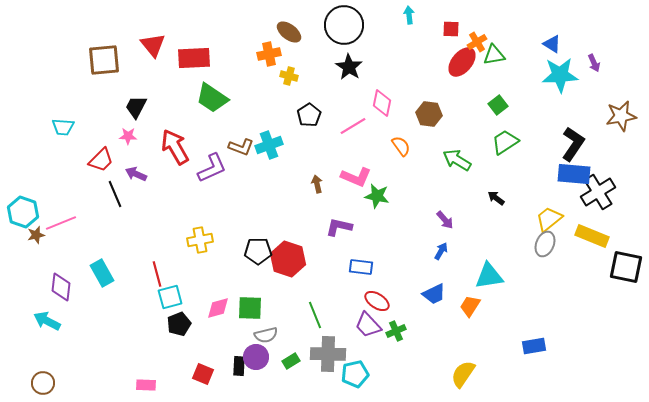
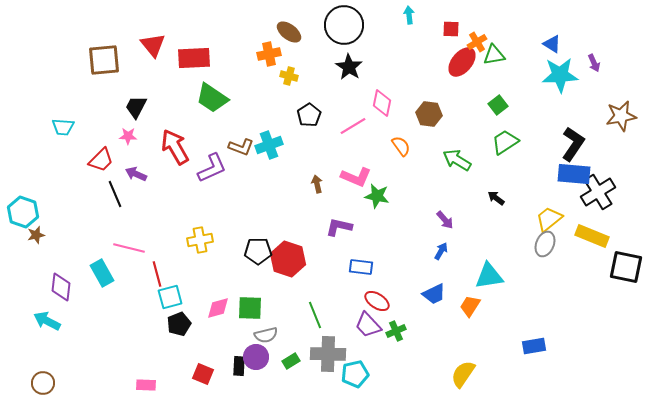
pink line at (61, 223): moved 68 px right, 25 px down; rotated 36 degrees clockwise
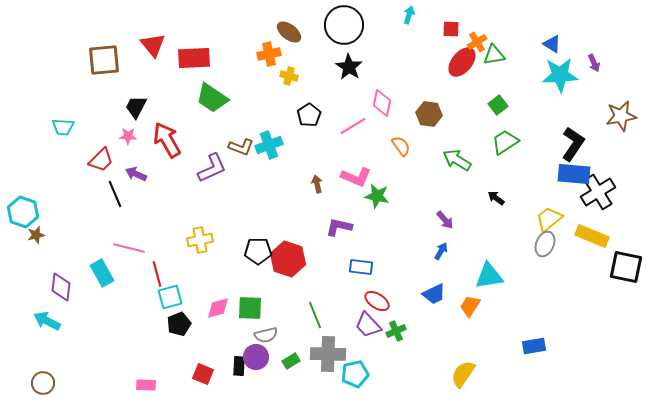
cyan arrow at (409, 15): rotated 24 degrees clockwise
red arrow at (175, 147): moved 8 px left, 7 px up
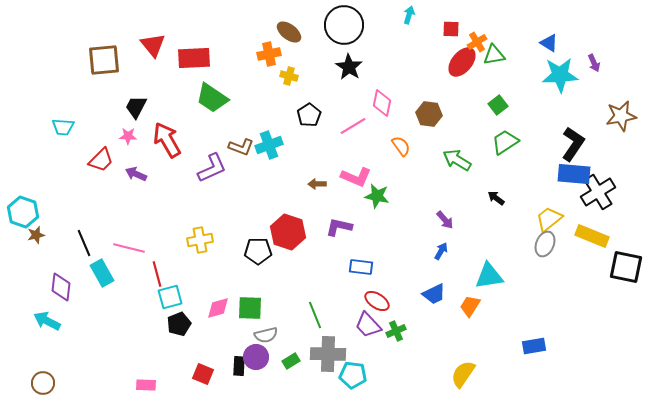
blue triangle at (552, 44): moved 3 px left, 1 px up
brown arrow at (317, 184): rotated 78 degrees counterclockwise
black line at (115, 194): moved 31 px left, 49 px down
red hexagon at (288, 259): moved 27 px up
cyan pentagon at (355, 374): moved 2 px left, 1 px down; rotated 20 degrees clockwise
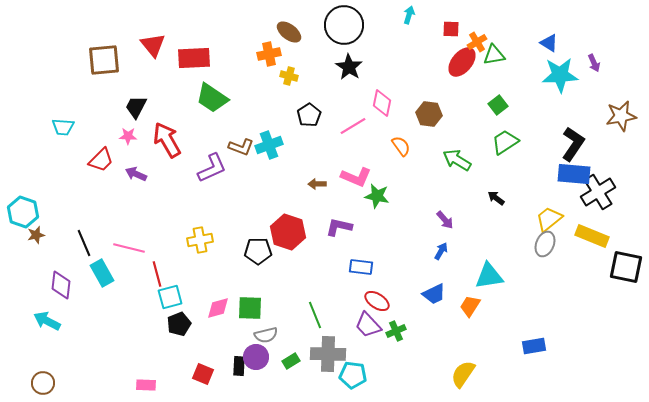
purple diamond at (61, 287): moved 2 px up
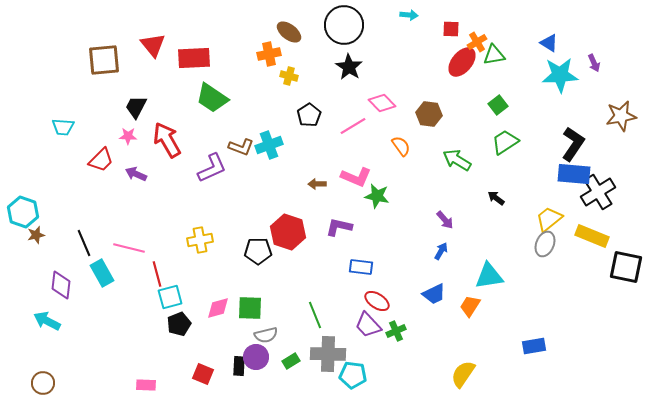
cyan arrow at (409, 15): rotated 78 degrees clockwise
pink diamond at (382, 103): rotated 56 degrees counterclockwise
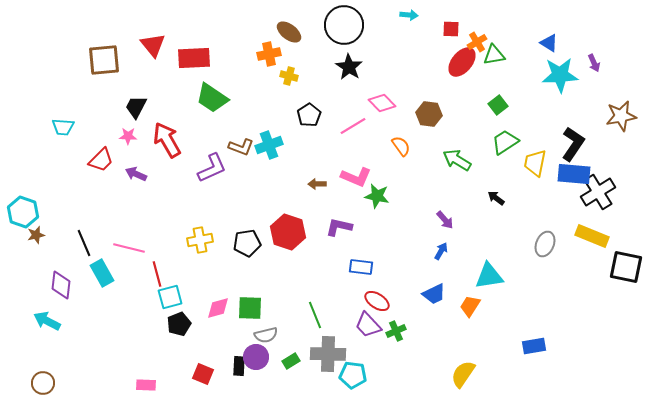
yellow trapezoid at (549, 219): moved 14 px left, 56 px up; rotated 40 degrees counterclockwise
black pentagon at (258, 251): moved 11 px left, 8 px up; rotated 8 degrees counterclockwise
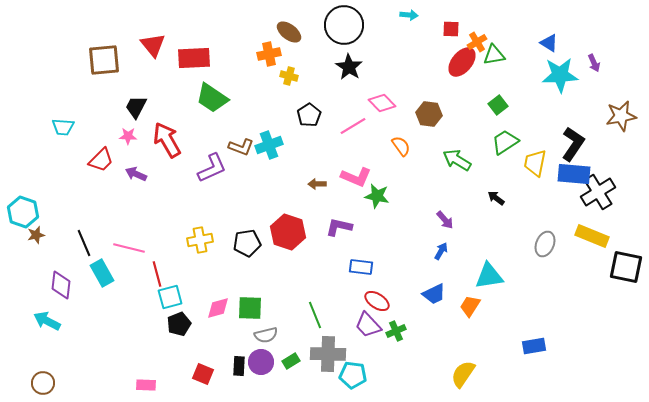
purple circle at (256, 357): moved 5 px right, 5 px down
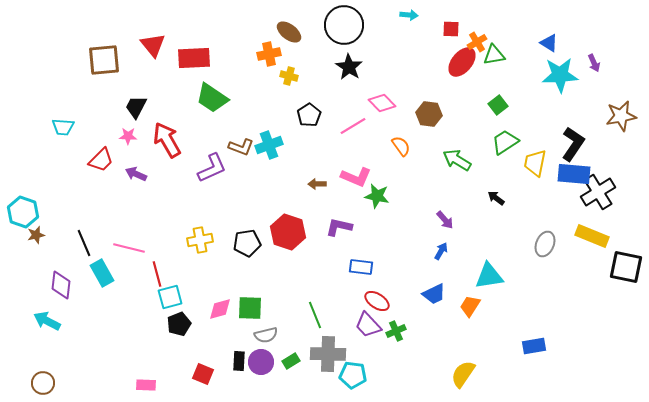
pink diamond at (218, 308): moved 2 px right, 1 px down
black rectangle at (239, 366): moved 5 px up
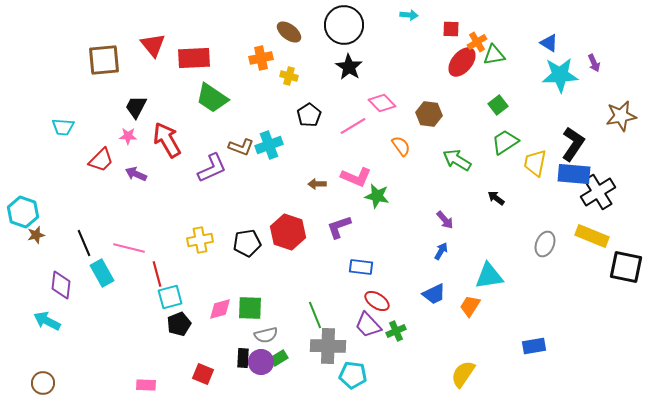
orange cross at (269, 54): moved 8 px left, 4 px down
purple L-shape at (339, 227): rotated 32 degrees counterclockwise
gray cross at (328, 354): moved 8 px up
black rectangle at (239, 361): moved 4 px right, 3 px up
green rectangle at (291, 361): moved 12 px left, 3 px up
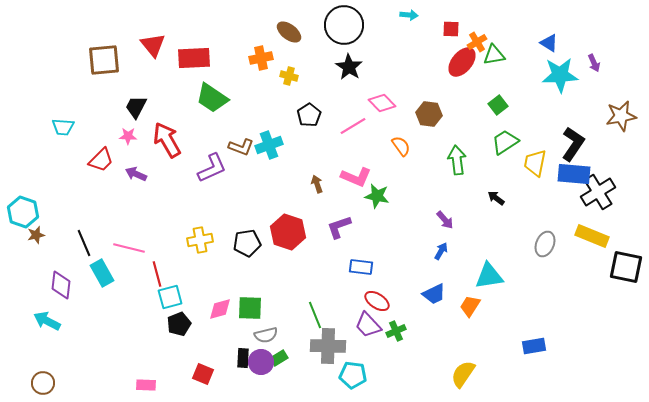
green arrow at (457, 160): rotated 52 degrees clockwise
brown arrow at (317, 184): rotated 72 degrees clockwise
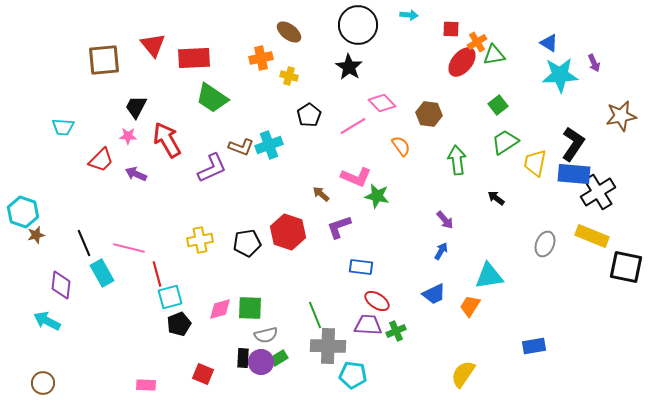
black circle at (344, 25): moved 14 px right
brown arrow at (317, 184): moved 4 px right, 10 px down; rotated 30 degrees counterclockwise
purple trapezoid at (368, 325): rotated 136 degrees clockwise
